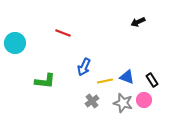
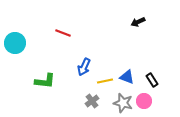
pink circle: moved 1 px down
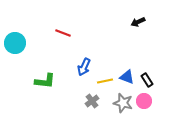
black rectangle: moved 5 px left
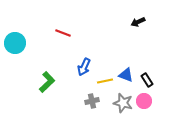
blue triangle: moved 1 px left, 2 px up
green L-shape: moved 2 px right, 1 px down; rotated 50 degrees counterclockwise
gray cross: rotated 24 degrees clockwise
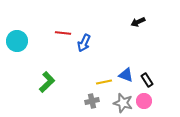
red line: rotated 14 degrees counterclockwise
cyan circle: moved 2 px right, 2 px up
blue arrow: moved 24 px up
yellow line: moved 1 px left, 1 px down
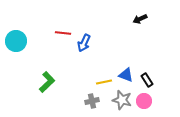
black arrow: moved 2 px right, 3 px up
cyan circle: moved 1 px left
gray star: moved 1 px left, 3 px up
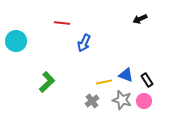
red line: moved 1 px left, 10 px up
gray cross: rotated 24 degrees counterclockwise
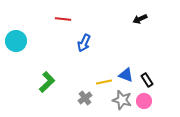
red line: moved 1 px right, 4 px up
gray cross: moved 7 px left, 3 px up
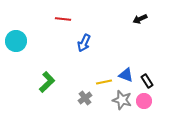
black rectangle: moved 1 px down
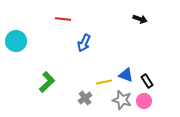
black arrow: rotated 136 degrees counterclockwise
